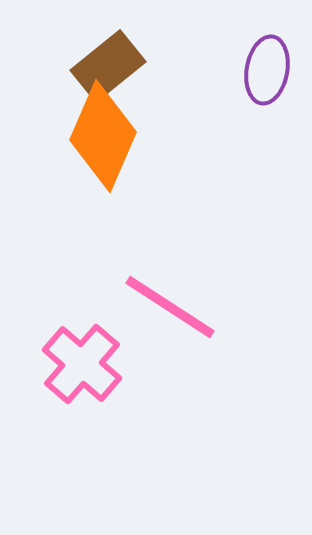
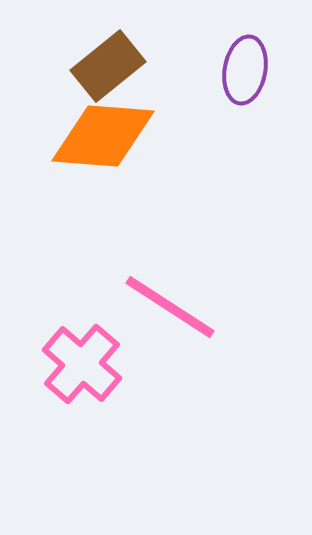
purple ellipse: moved 22 px left
orange diamond: rotated 71 degrees clockwise
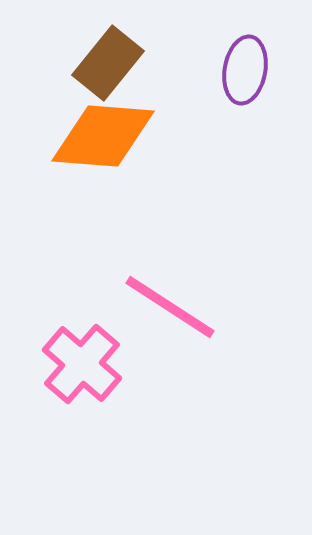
brown rectangle: moved 3 px up; rotated 12 degrees counterclockwise
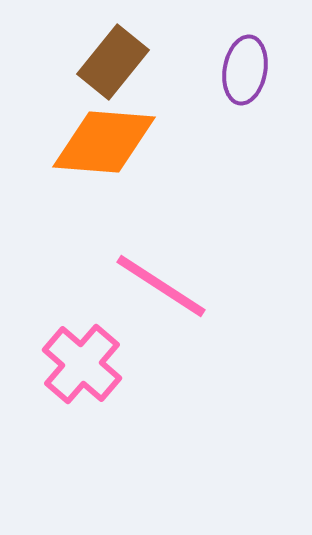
brown rectangle: moved 5 px right, 1 px up
orange diamond: moved 1 px right, 6 px down
pink line: moved 9 px left, 21 px up
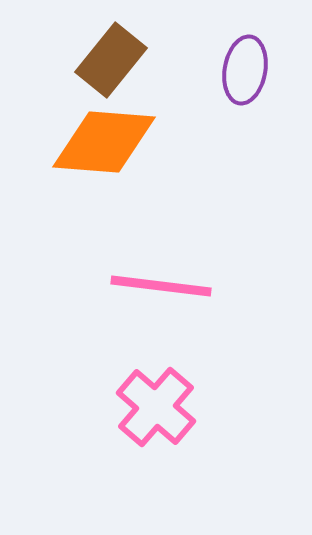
brown rectangle: moved 2 px left, 2 px up
pink line: rotated 26 degrees counterclockwise
pink cross: moved 74 px right, 43 px down
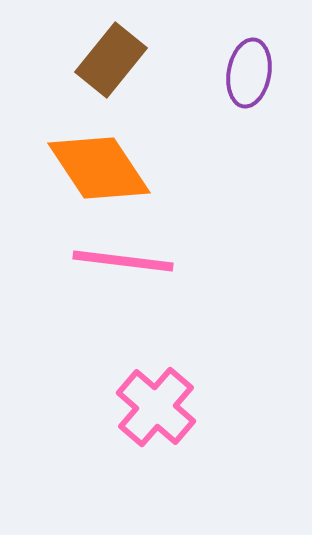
purple ellipse: moved 4 px right, 3 px down
orange diamond: moved 5 px left, 26 px down; rotated 52 degrees clockwise
pink line: moved 38 px left, 25 px up
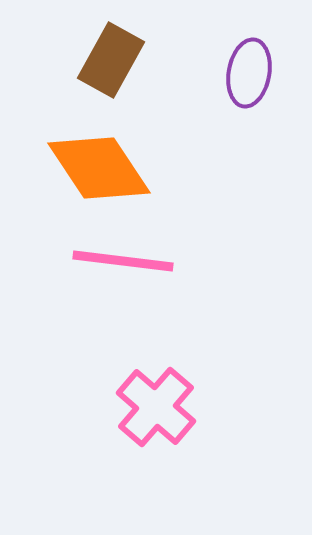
brown rectangle: rotated 10 degrees counterclockwise
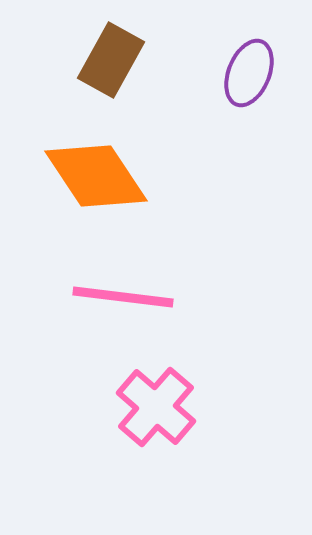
purple ellipse: rotated 12 degrees clockwise
orange diamond: moved 3 px left, 8 px down
pink line: moved 36 px down
